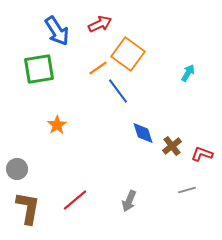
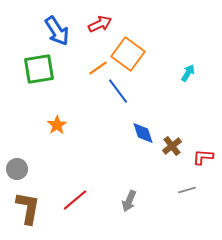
red L-shape: moved 1 px right, 3 px down; rotated 15 degrees counterclockwise
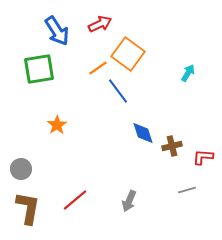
brown cross: rotated 24 degrees clockwise
gray circle: moved 4 px right
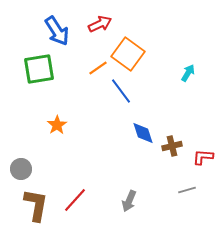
blue line: moved 3 px right
red line: rotated 8 degrees counterclockwise
brown L-shape: moved 8 px right, 3 px up
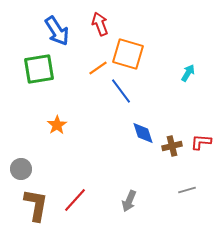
red arrow: rotated 85 degrees counterclockwise
orange square: rotated 20 degrees counterclockwise
red L-shape: moved 2 px left, 15 px up
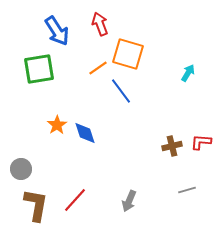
blue diamond: moved 58 px left
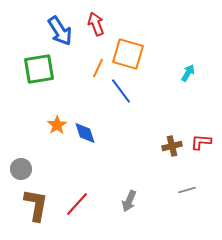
red arrow: moved 4 px left
blue arrow: moved 3 px right
orange line: rotated 30 degrees counterclockwise
red line: moved 2 px right, 4 px down
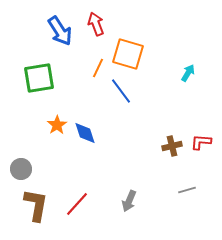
green square: moved 9 px down
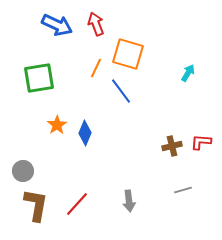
blue arrow: moved 3 px left, 6 px up; rotated 32 degrees counterclockwise
orange line: moved 2 px left
blue diamond: rotated 40 degrees clockwise
gray circle: moved 2 px right, 2 px down
gray line: moved 4 px left
gray arrow: rotated 30 degrees counterclockwise
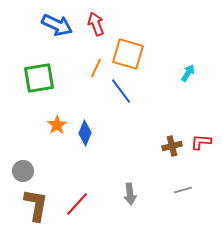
gray arrow: moved 1 px right, 7 px up
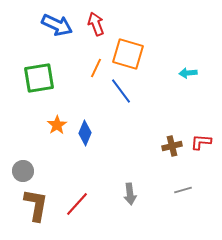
cyan arrow: rotated 126 degrees counterclockwise
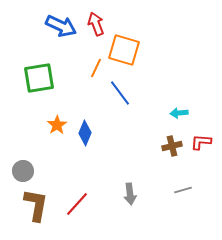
blue arrow: moved 4 px right, 1 px down
orange square: moved 4 px left, 4 px up
cyan arrow: moved 9 px left, 40 px down
blue line: moved 1 px left, 2 px down
